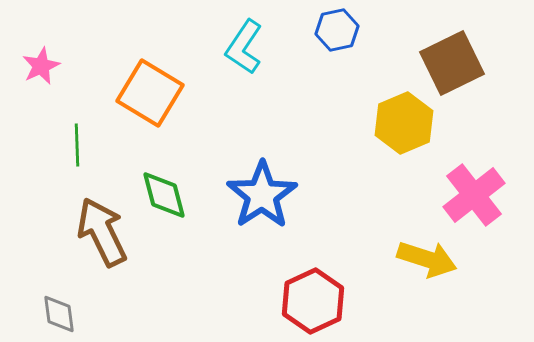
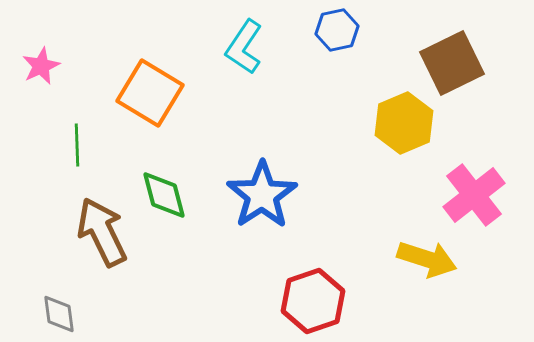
red hexagon: rotated 6 degrees clockwise
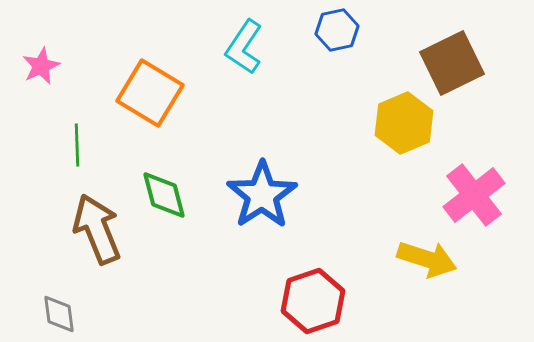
brown arrow: moved 5 px left, 3 px up; rotated 4 degrees clockwise
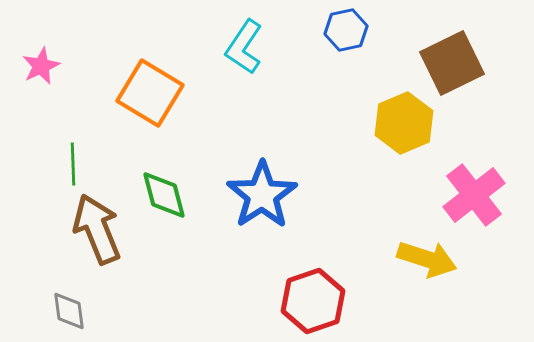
blue hexagon: moved 9 px right
green line: moved 4 px left, 19 px down
gray diamond: moved 10 px right, 3 px up
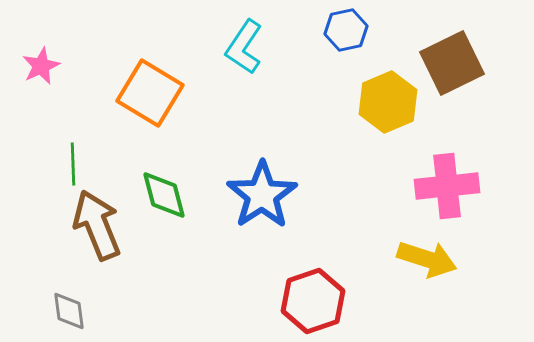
yellow hexagon: moved 16 px left, 21 px up
pink cross: moved 27 px left, 9 px up; rotated 32 degrees clockwise
brown arrow: moved 4 px up
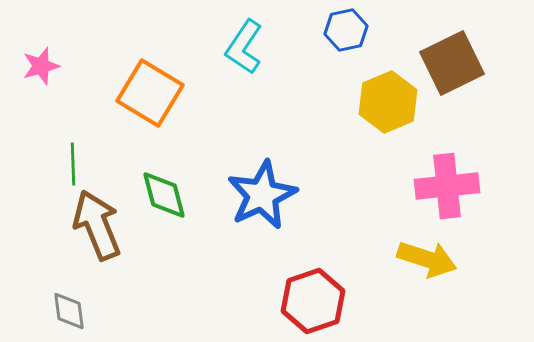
pink star: rotated 9 degrees clockwise
blue star: rotated 8 degrees clockwise
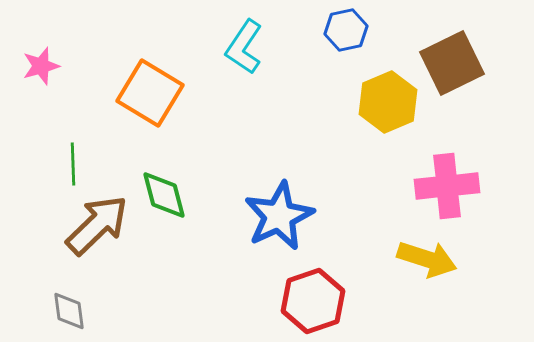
blue star: moved 17 px right, 21 px down
brown arrow: rotated 68 degrees clockwise
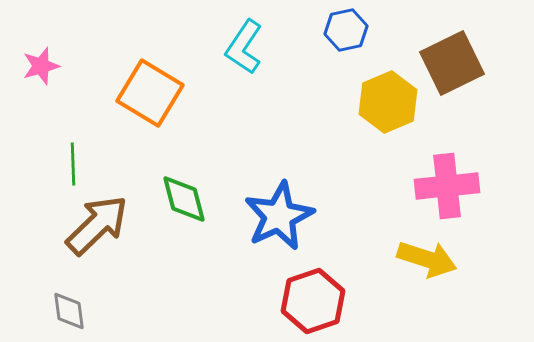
green diamond: moved 20 px right, 4 px down
